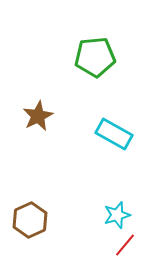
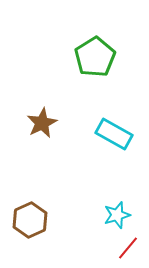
green pentagon: rotated 27 degrees counterclockwise
brown star: moved 4 px right, 7 px down
red line: moved 3 px right, 3 px down
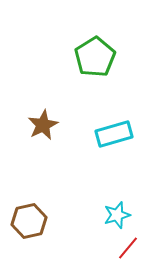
brown star: moved 1 px right, 2 px down
cyan rectangle: rotated 45 degrees counterclockwise
brown hexagon: moved 1 px left, 1 px down; rotated 12 degrees clockwise
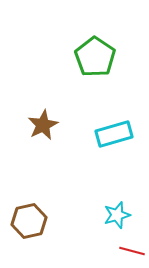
green pentagon: rotated 6 degrees counterclockwise
red line: moved 4 px right, 3 px down; rotated 65 degrees clockwise
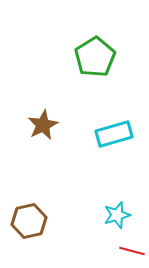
green pentagon: rotated 6 degrees clockwise
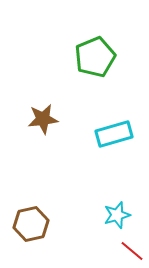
green pentagon: rotated 9 degrees clockwise
brown star: moved 6 px up; rotated 20 degrees clockwise
brown hexagon: moved 2 px right, 3 px down
red line: rotated 25 degrees clockwise
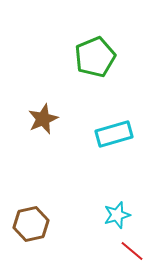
brown star: rotated 16 degrees counterclockwise
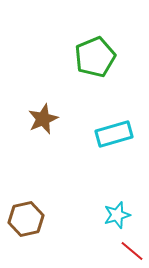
brown hexagon: moved 5 px left, 5 px up
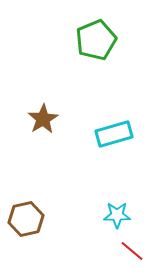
green pentagon: moved 1 px right, 17 px up
brown star: rotated 8 degrees counterclockwise
cyan star: rotated 16 degrees clockwise
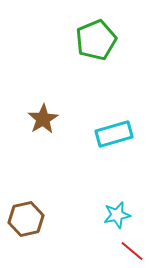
cyan star: rotated 12 degrees counterclockwise
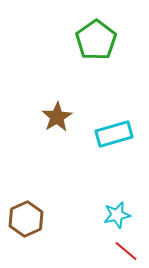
green pentagon: rotated 12 degrees counterclockwise
brown star: moved 14 px right, 2 px up
brown hexagon: rotated 12 degrees counterclockwise
red line: moved 6 px left
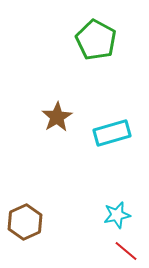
green pentagon: rotated 9 degrees counterclockwise
cyan rectangle: moved 2 px left, 1 px up
brown hexagon: moved 1 px left, 3 px down
